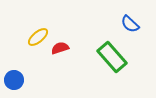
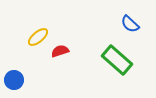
red semicircle: moved 3 px down
green rectangle: moved 5 px right, 3 px down; rotated 8 degrees counterclockwise
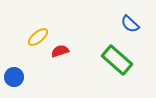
blue circle: moved 3 px up
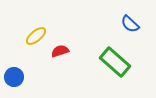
yellow ellipse: moved 2 px left, 1 px up
green rectangle: moved 2 px left, 2 px down
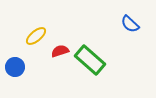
green rectangle: moved 25 px left, 2 px up
blue circle: moved 1 px right, 10 px up
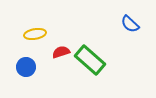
yellow ellipse: moved 1 px left, 2 px up; rotated 30 degrees clockwise
red semicircle: moved 1 px right, 1 px down
blue circle: moved 11 px right
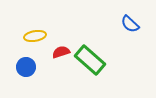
yellow ellipse: moved 2 px down
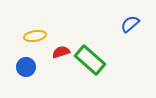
blue semicircle: rotated 96 degrees clockwise
